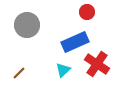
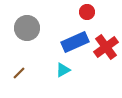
gray circle: moved 3 px down
red cross: moved 9 px right, 17 px up; rotated 20 degrees clockwise
cyan triangle: rotated 14 degrees clockwise
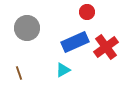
brown line: rotated 64 degrees counterclockwise
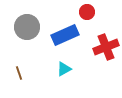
gray circle: moved 1 px up
blue rectangle: moved 10 px left, 7 px up
red cross: rotated 15 degrees clockwise
cyan triangle: moved 1 px right, 1 px up
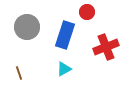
blue rectangle: rotated 48 degrees counterclockwise
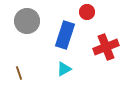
gray circle: moved 6 px up
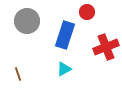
brown line: moved 1 px left, 1 px down
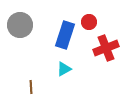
red circle: moved 2 px right, 10 px down
gray circle: moved 7 px left, 4 px down
red cross: moved 1 px down
brown line: moved 13 px right, 13 px down; rotated 16 degrees clockwise
